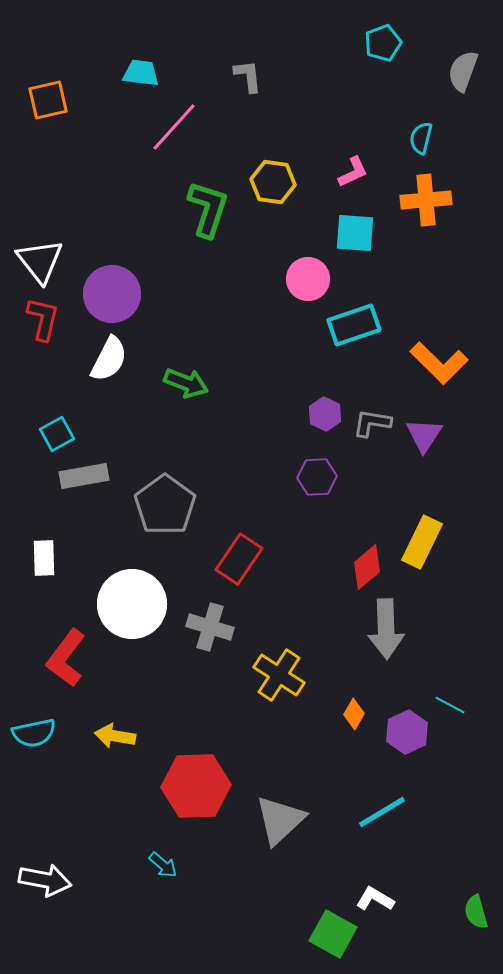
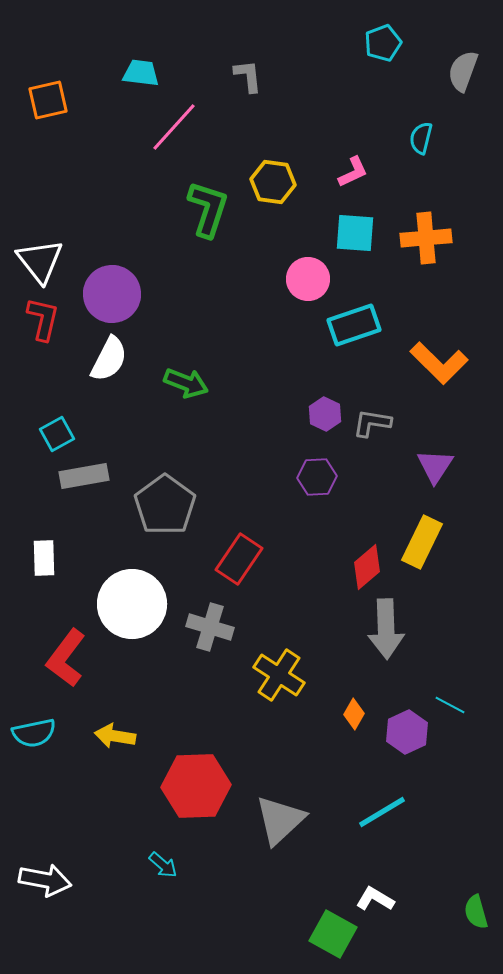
orange cross at (426, 200): moved 38 px down
purple triangle at (424, 435): moved 11 px right, 31 px down
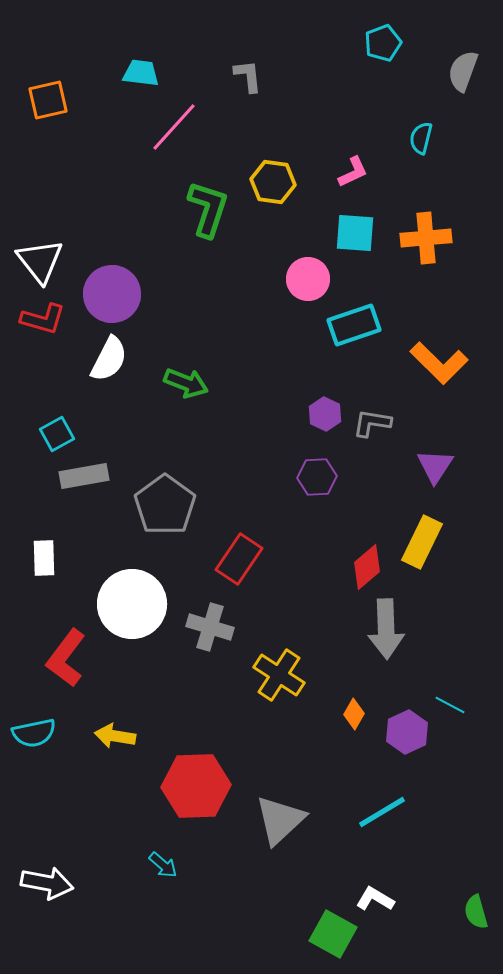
red L-shape at (43, 319): rotated 93 degrees clockwise
white arrow at (45, 880): moved 2 px right, 3 px down
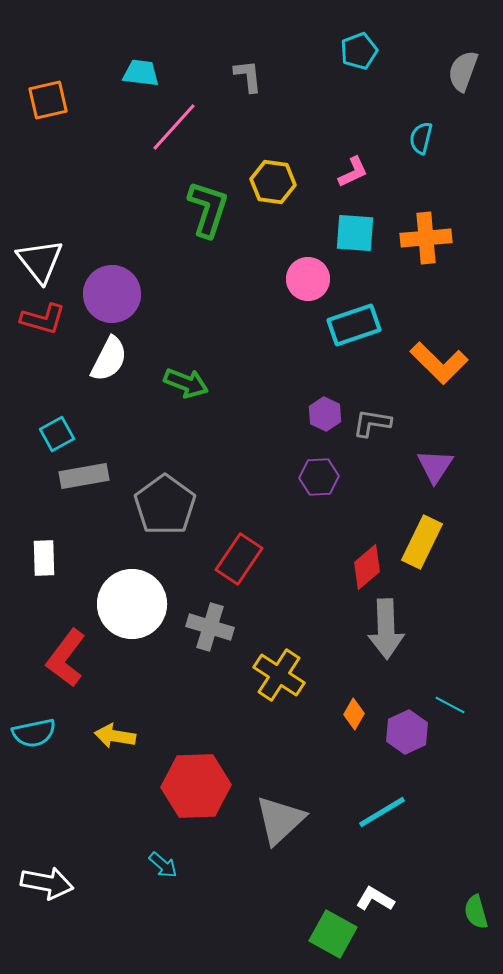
cyan pentagon at (383, 43): moved 24 px left, 8 px down
purple hexagon at (317, 477): moved 2 px right
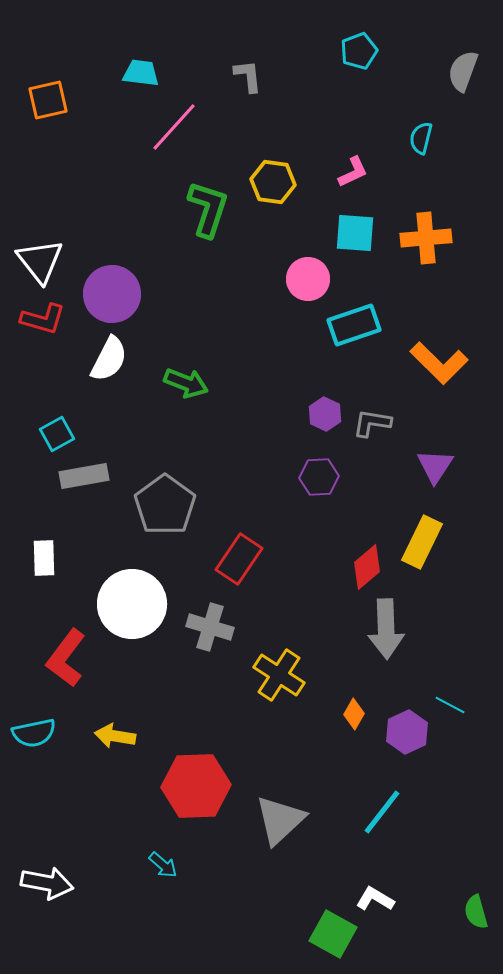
cyan line at (382, 812): rotated 21 degrees counterclockwise
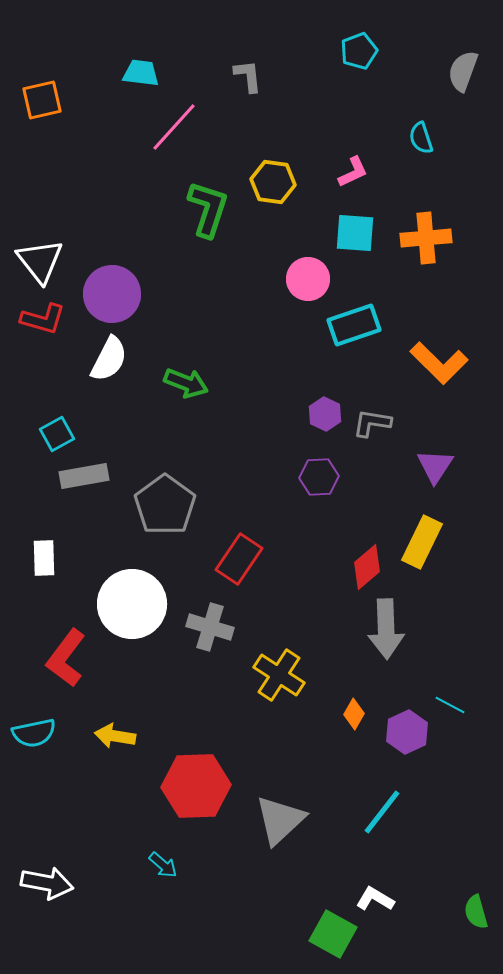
orange square at (48, 100): moved 6 px left
cyan semicircle at (421, 138): rotated 32 degrees counterclockwise
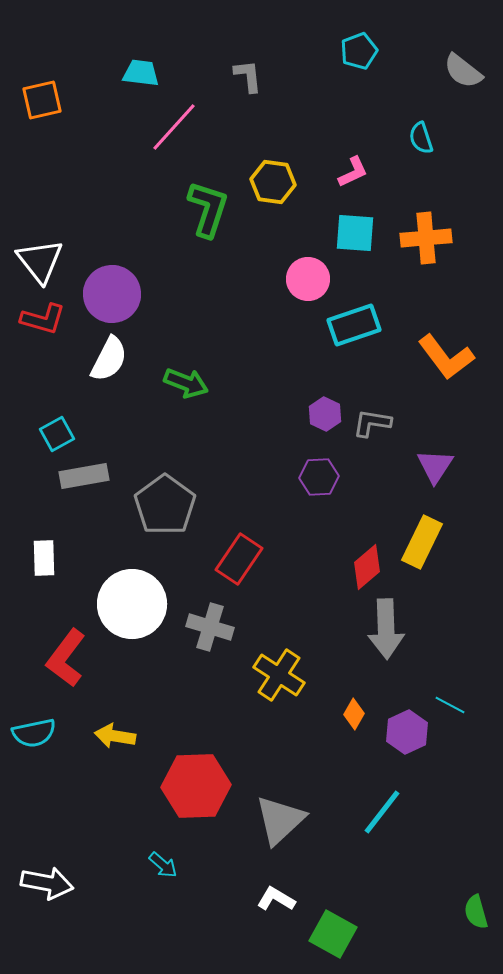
gray semicircle at (463, 71): rotated 72 degrees counterclockwise
orange L-shape at (439, 363): moved 7 px right, 6 px up; rotated 8 degrees clockwise
white L-shape at (375, 899): moved 99 px left
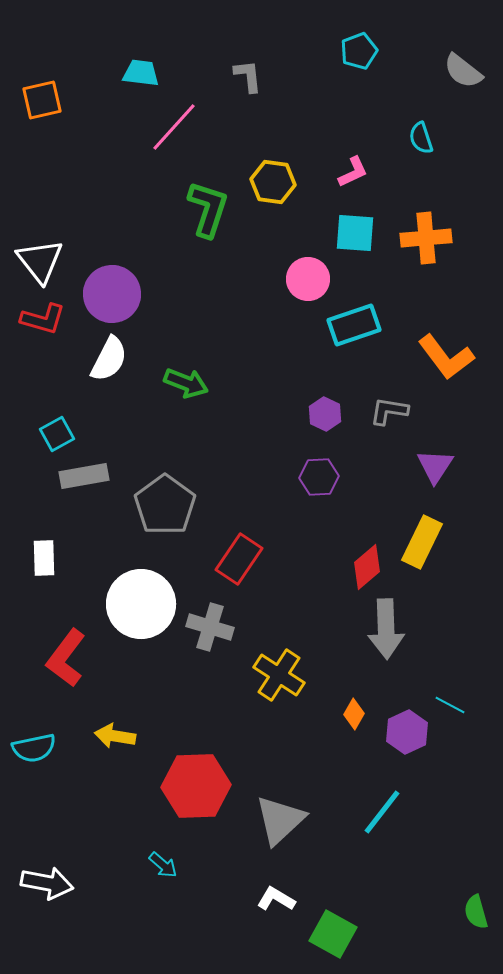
gray L-shape at (372, 423): moved 17 px right, 12 px up
white circle at (132, 604): moved 9 px right
cyan semicircle at (34, 733): moved 15 px down
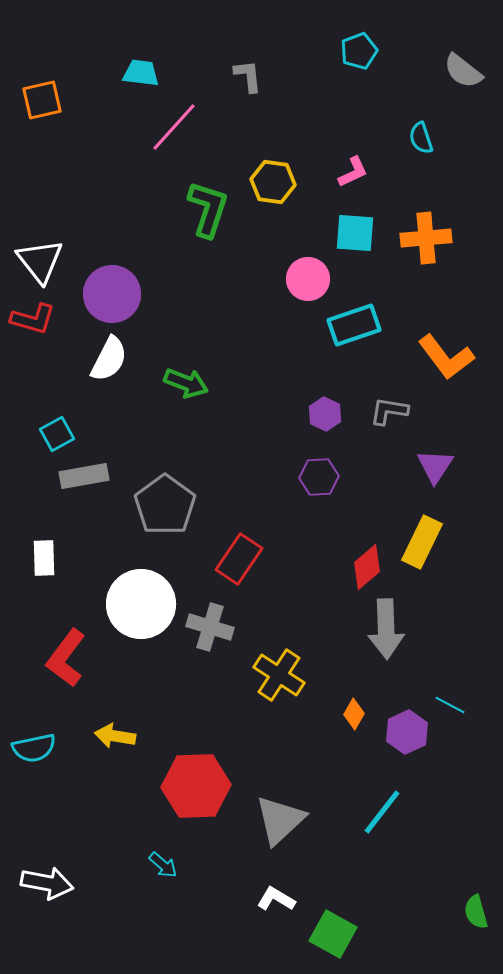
red L-shape at (43, 319): moved 10 px left
